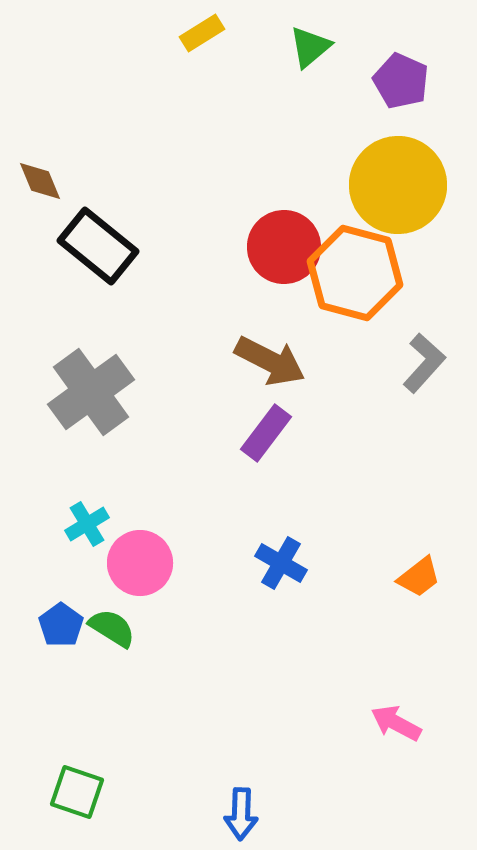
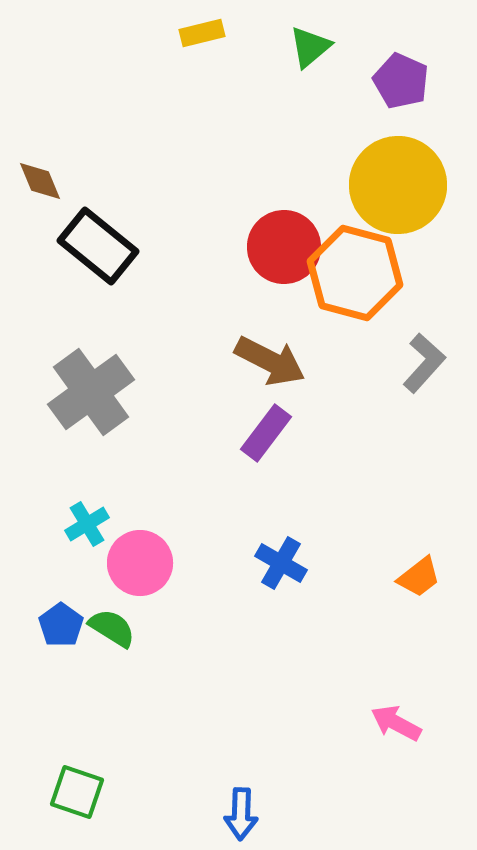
yellow rectangle: rotated 18 degrees clockwise
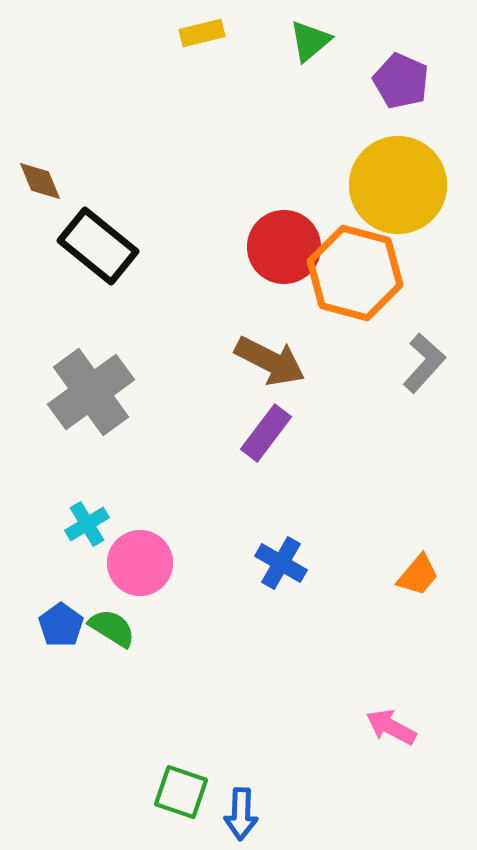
green triangle: moved 6 px up
orange trapezoid: moved 1 px left, 2 px up; rotated 12 degrees counterclockwise
pink arrow: moved 5 px left, 4 px down
green square: moved 104 px right
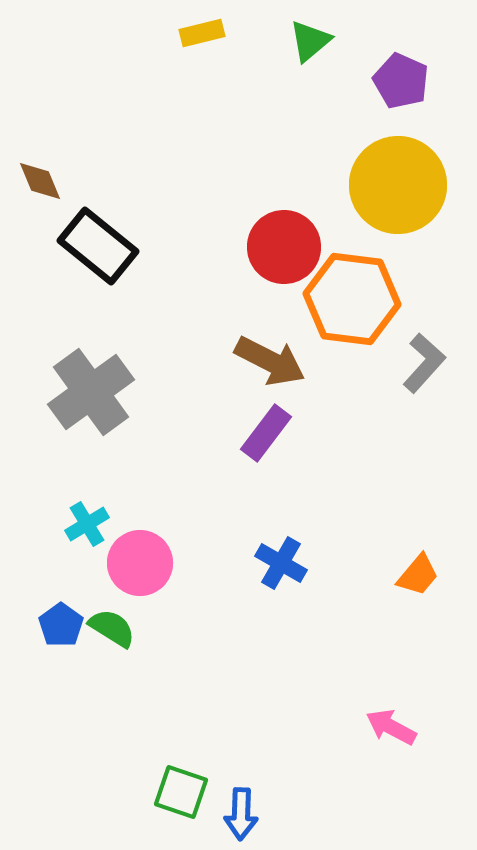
orange hexagon: moved 3 px left, 26 px down; rotated 8 degrees counterclockwise
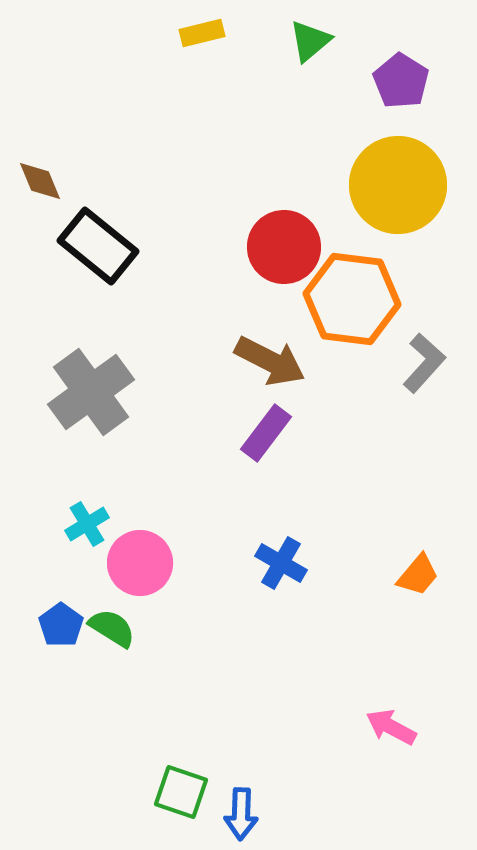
purple pentagon: rotated 8 degrees clockwise
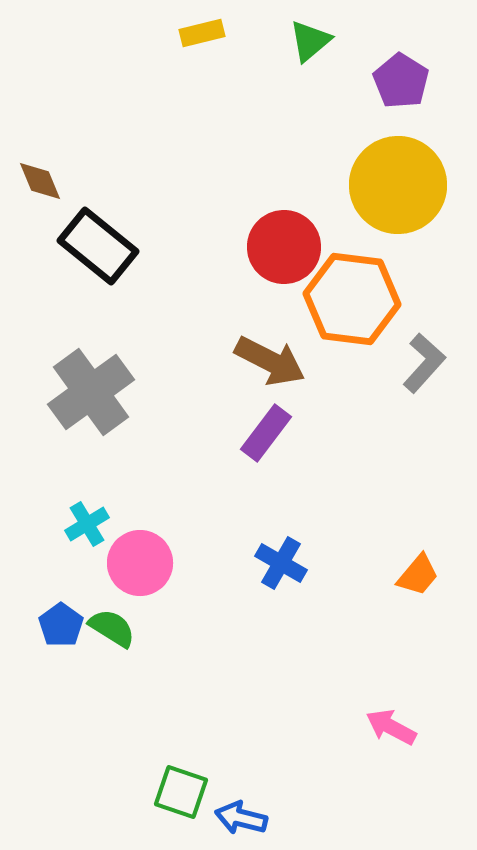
blue arrow: moved 4 px down; rotated 102 degrees clockwise
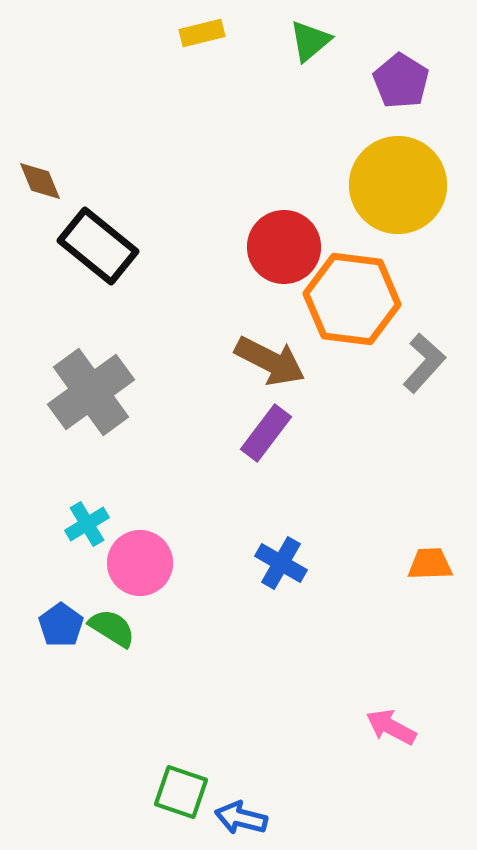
orange trapezoid: moved 12 px right, 11 px up; rotated 132 degrees counterclockwise
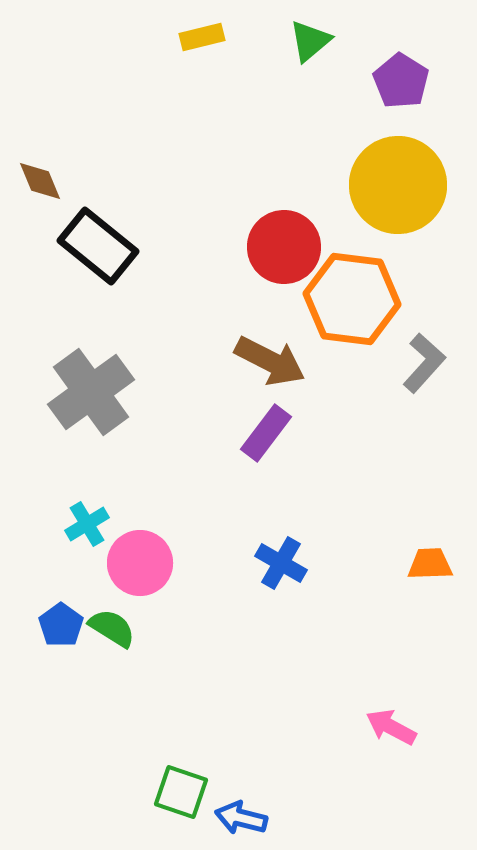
yellow rectangle: moved 4 px down
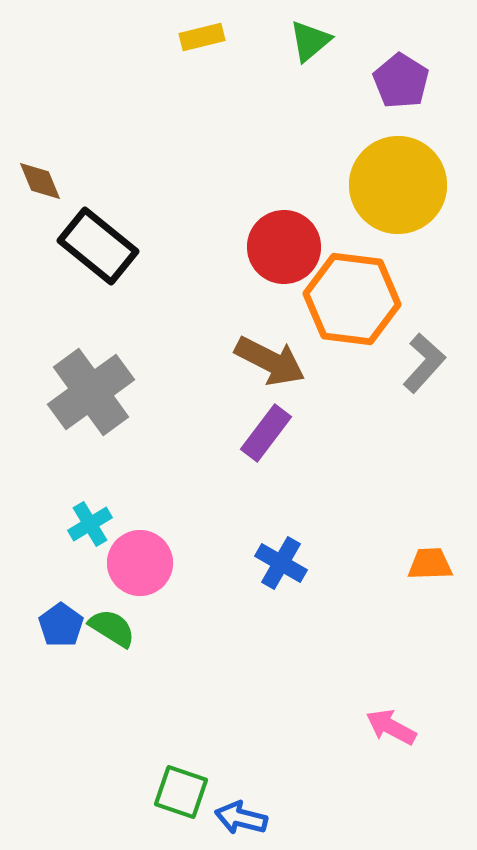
cyan cross: moved 3 px right
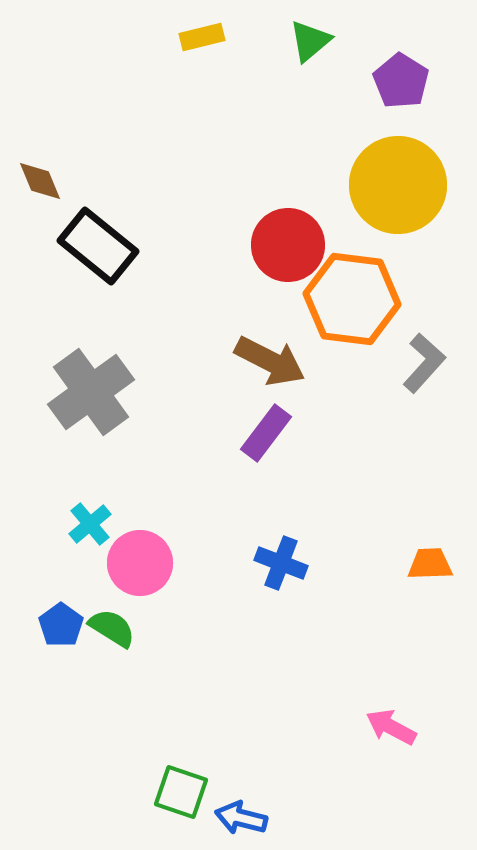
red circle: moved 4 px right, 2 px up
cyan cross: rotated 9 degrees counterclockwise
blue cross: rotated 9 degrees counterclockwise
